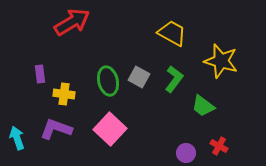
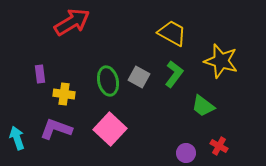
green L-shape: moved 5 px up
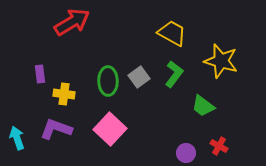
gray square: rotated 25 degrees clockwise
green ellipse: rotated 12 degrees clockwise
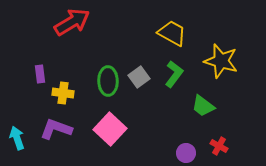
yellow cross: moved 1 px left, 1 px up
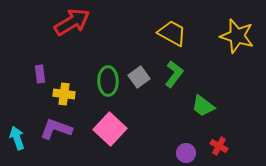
yellow star: moved 16 px right, 25 px up
yellow cross: moved 1 px right, 1 px down
